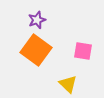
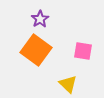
purple star: moved 3 px right, 1 px up; rotated 12 degrees counterclockwise
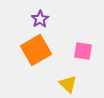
orange square: rotated 24 degrees clockwise
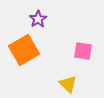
purple star: moved 2 px left
orange square: moved 12 px left
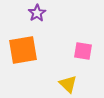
purple star: moved 1 px left, 6 px up
orange square: moved 1 px left; rotated 20 degrees clockwise
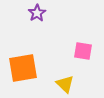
orange square: moved 18 px down
yellow triangle: moved 3 px left
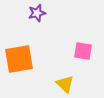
purple star: rotated 18 degrees clockwise
orange square: moved 4 px left, 9 px up
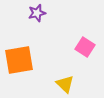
pink square: moved 2 px right, 4 px up; rotated 24 degrees clockwise
orange square: moved 1 px down
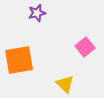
pink square: rotated 18 degrees clockwise
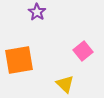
purple star: moved 1 px up; rotated 24 degrees counterclockwise
pink square: moved 2 px left, 4 px down
